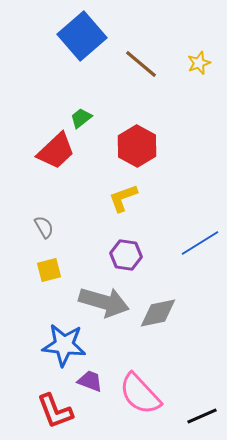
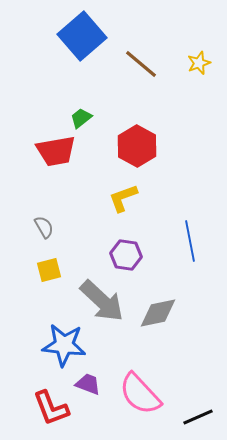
red trapezoid: rotated 33 degrees clockwise
blue line: moved 10 px left, 2 px up; rotated 69 degrees counterclockwise
gray arrow: moved 2 px left, 1 px up; rotated 27 degrees clockwise
purple trapezoid: moved 2 px left, 3 px down
red L-shape: moved 4 px left, 3 px up
black line: moved 4 px left, 1 px down
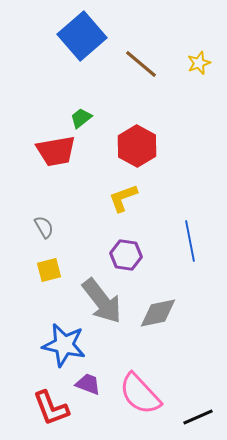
gray arrow: rotated 9 degrees clockwise
blue star: rotated 6 degrees clockwise
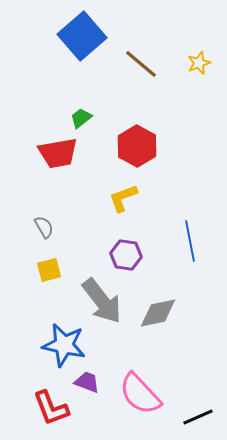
red trapezoid: moved 2 px right, 2 px down
purple trapezoid: moved 1 px left, 2 px up
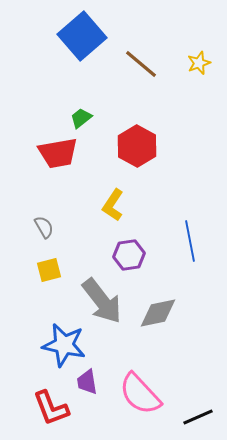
yellow L-shape: moved 10 px left, 7 px down; rotated 36 degrees counterclockwise
purple hexagon: moved 3 px right; rotated 16 degrees counterclockwise
purple trapezoid: rotated 120 degrees counterclockwise
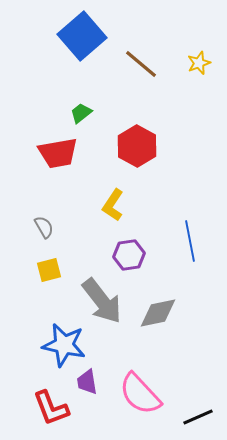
green trapezoid: moved 5 px up
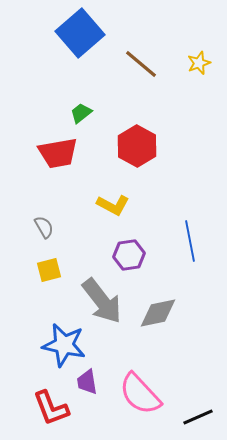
blue square: moved 2 px left, 3 px up
yellow L-shape: rotated 96 degrees counterclockwise
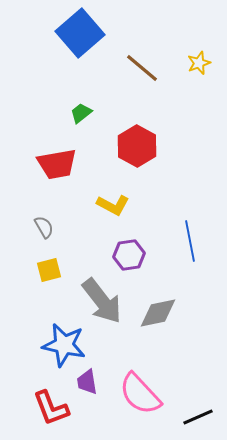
brown line: moved 1 px right, 4 px down
red trapezoid: moved 1 px left, 11 px down
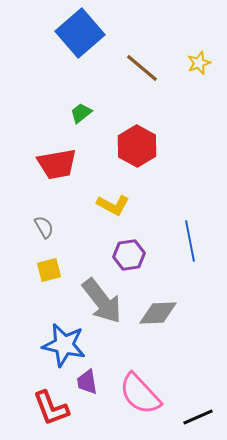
gray diamond: rotated 9 degrees clockwise
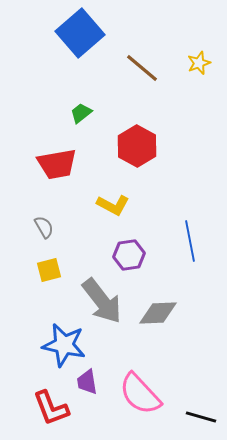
black line: moved 3 px right; rotated 40 degrees clockwise
